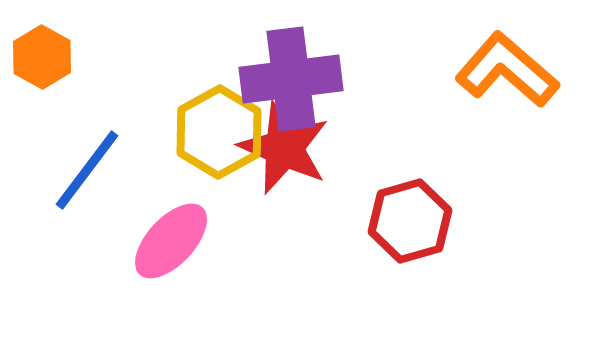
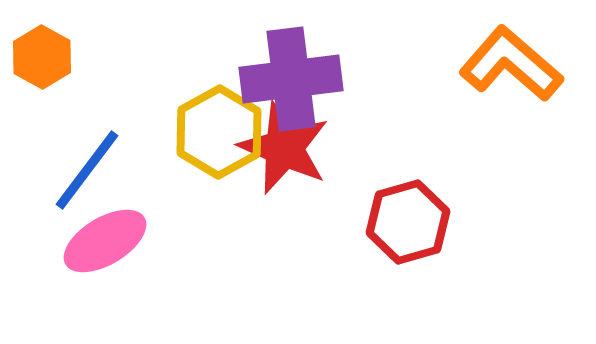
orange L-shape: moved 4 px right, 6 px up
red hexagon: moved 2 px left, 1 px down
pink ellipse: moved 66 px left; rotated 16 degrees clockwise
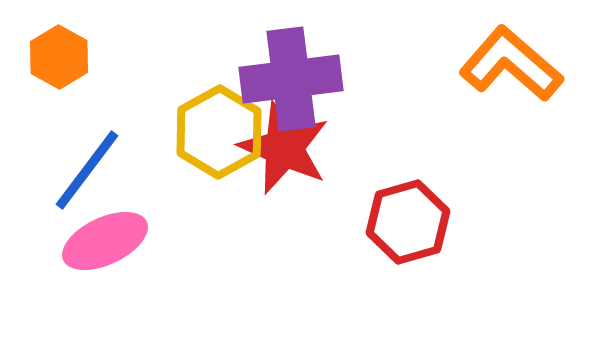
orange hexagon: moved 17 px right
pink ellipse: rotated 6 degrees clockwise
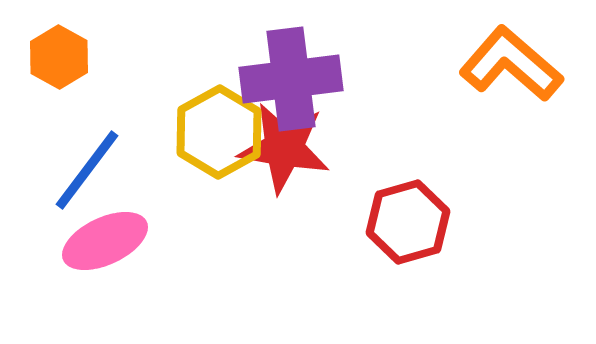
red star: rotated 14 degrees counterclockwise
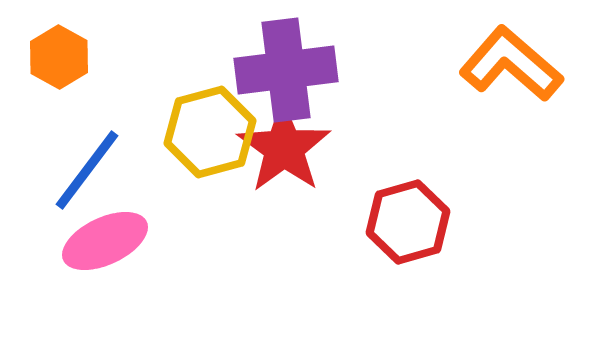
purple cross: moved 5 px left, 9 px up
yellow hexagon: moved 9 px left; rotated 14 degrees clockwise
red star: rotated 26 degrees clockwise
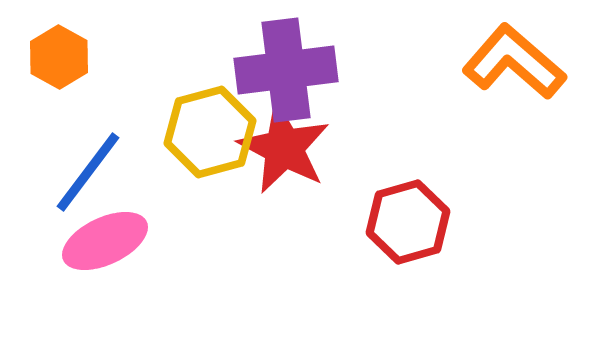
orange L-shape: moved 3 px right, 2 px up
red star: rotated 8 degrees counterclockwise
blue line: moved 1 px right, 2 px down
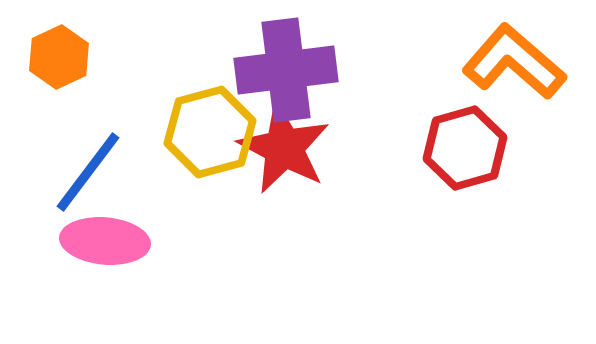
orange hexagon: rotated 6 degrees clockwise
red hexagon: moved 57 px right, 74 px up
pink ellipse: rotated 30 degrees clockwise
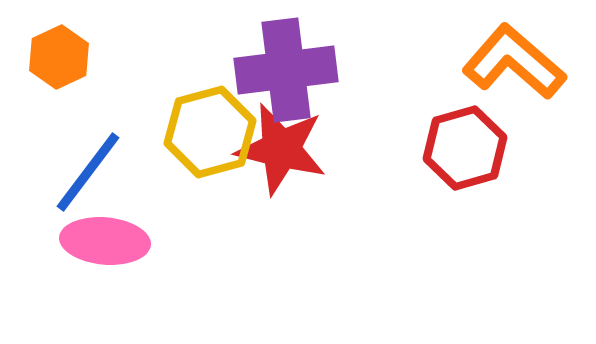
red star: moved 3 px left, 1 px down; rotated 14 degrees counterclockwise
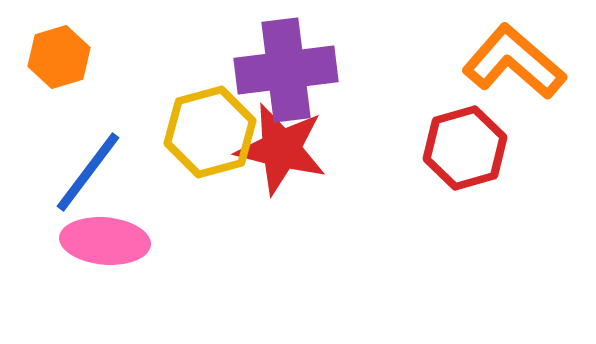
orange hexagon: rotated 8 degrees clockwise
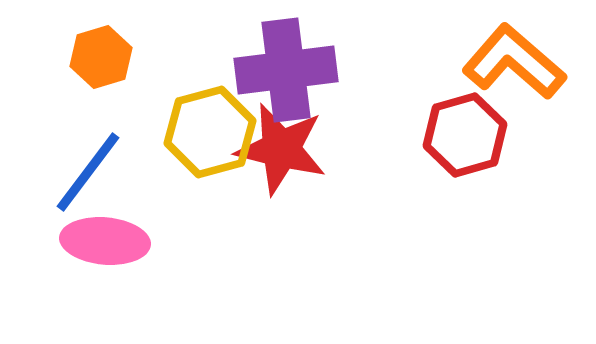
orange hexagon: moved 42 px right
red hexagon: moved 13 px up
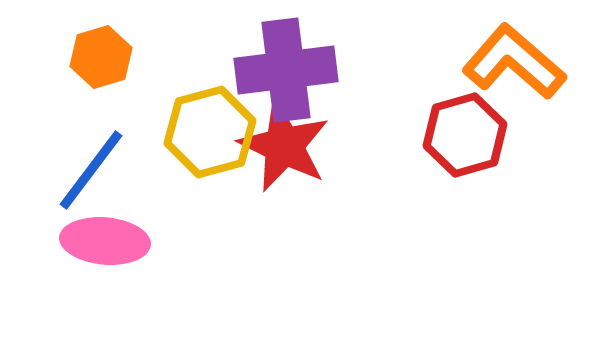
red star: moved 3 px right, 3 px up; rotated 12 degrees clockwise
blue line: moved 3 px right, 2 px up
